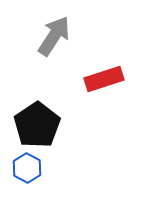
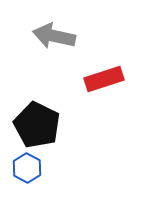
gray arrow: rotated 111 degrees counterclockwise
black pentagon: rotated 12 degrees counterclockwise
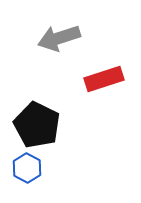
gray arrow: moved 5 px right, 2 px down; rotated 30 degrees counterclockwise
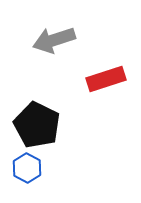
gray arrow: moved 5 px left, 2 px down
red rectangle: moved 2 px right
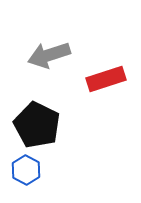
gray arrow: moved 5 px left, 15 px down
blue hexagon: moved 1 px left, 2 px down
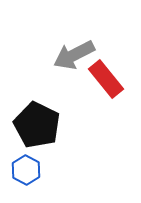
gray arrow: moved 25 px right; rotated 9 degrees counterclockwise
red rectangle: rotated 69 degrees clockwise
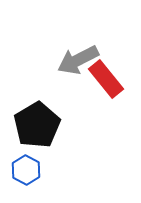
gray arrow: moved 4 px right, 5 px down
black pentagon: rotated 15 degrees clockwise
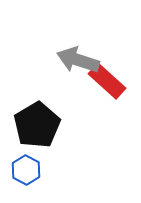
gray arrow: rotated 45 degrees clockwise
red rectangle: moved 1 px right, 2 px down; rotated 9 degrees counterclockwise
